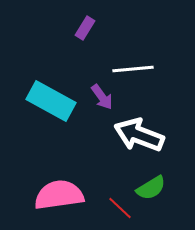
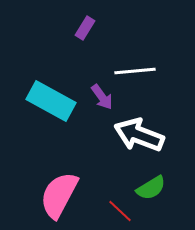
white line: moved 2 px right, 2 px down
pink semicircle: rotated 54 degrees counterclockwise
red line: moved 3 px down
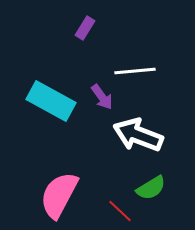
white arrow: moved 1 px left
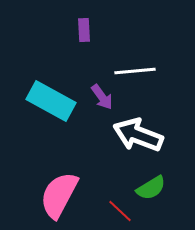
purple rectangle: moved 1 px left, 2 px down; rotated 35 degrees counterclockwise
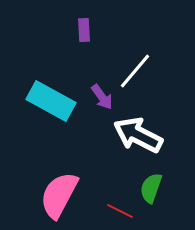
white line: rotated 45 degrees counterclockwise
white arrow: rotated 6 degrees clockwise
green semicircle: rotated 140 degrees clockwise
red line: rotated 16 degrees counterclockwise
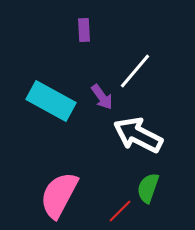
green semicircle: moved 3 px left
red line: rotated 72 degrees counterclockwise
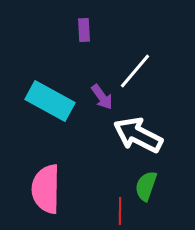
cyan rectangle: moved 1 px left
green semicircle: moved 2 px left, 2 px up
pink semicircle: moved 13 px left, 6 px up; rotated 27 degrees counterclockwise
red line: rotated 44 degrees counterclockwise
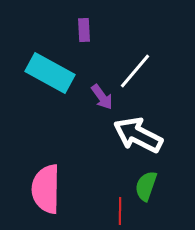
cyan rectangle: moved 28 px up
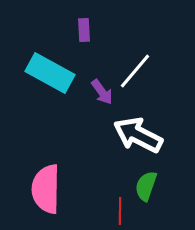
purple arrow: moved 5 px up
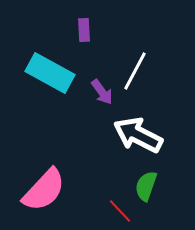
white line: rotated 12 degrees counterclockwise
pink semicircle: moved 2 px left, 1 px down; rotated 138 degrees counterclockwise
red line: rotated 44 degrees counterclockwise
